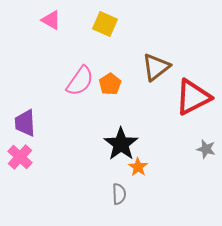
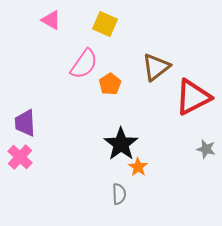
pink semicircle: moved 4 px right, 17 px up
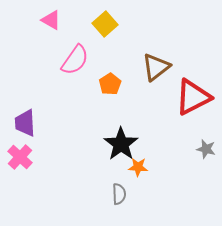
yellow square: rotated 25 degrees clockwise
pink semicircle: moved 9 px left, 4 px up
orange star: rotated 30 degrees counterclockwise
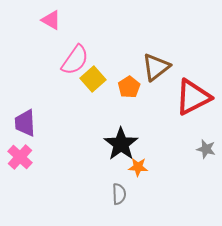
yellow square: moved 12 px left, 55 px down
orange pentagon: moved 19 px right, 3 px down
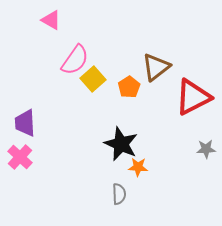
black star: rotated 12 degrees counterclockwise
gray star: rotated 18 degrees counterclockwise
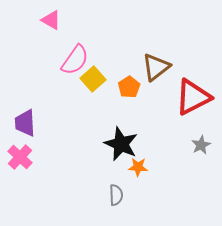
gray star: moved 5 px left, 4 px up; rotated 24 degrees counterclockwise
gray semicircle: moved 3 px left, 1 px down
